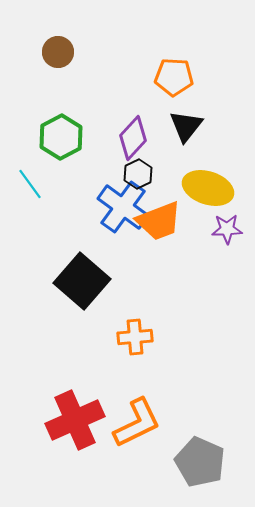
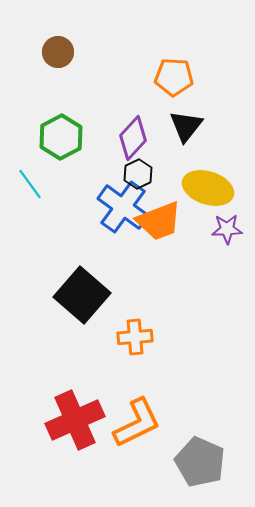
black square: moved 14 px down
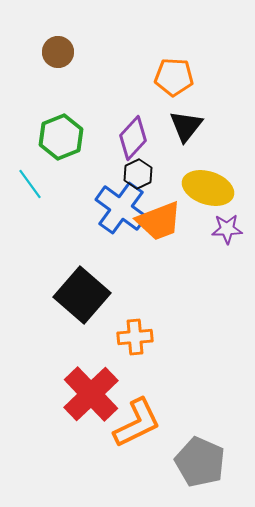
green hexagon: rotated 6 degrees clockwise
blue cross: moved 2 px left, 1 px down
red cross: moved 16 px right, 26 px up; rotated 20 degrees counterclockwise
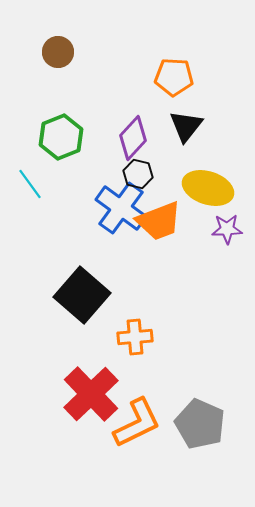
black hexagon: rotated 20 degrees counterclockwise
gray pentagon: moved 38 px up
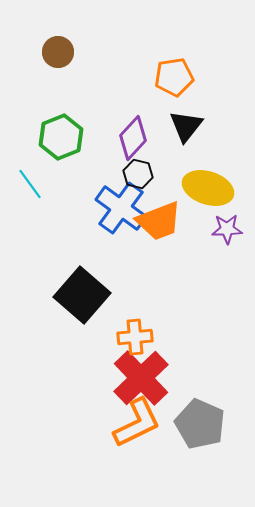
orange pentagon: rotated 12 degrees counterclockwise
red cross: moved 50 px right, 16 px up
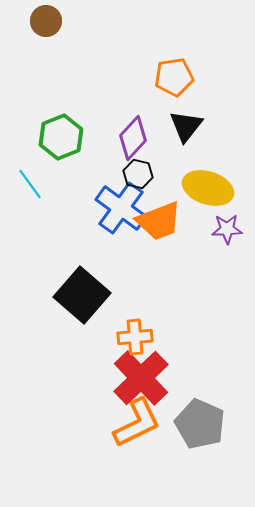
brown circle: moved 12 px left, 31 px up
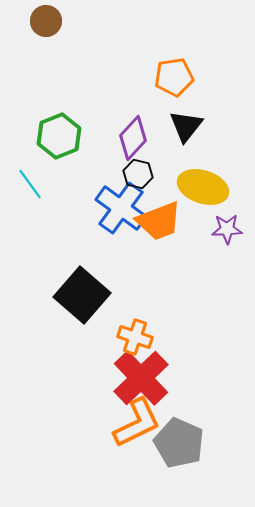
green hexagon: moved 2 px left, 1 px up
yellow ellipse: moved 5 px left, 1 px up
orange cross: rotated 24 degrees clockwise
gray pentagon: moved 21 px left, 19 px down
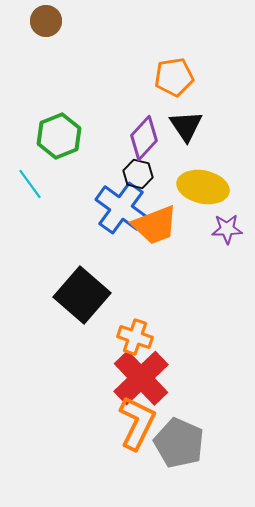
black triangle: rotated 12 degrees counterclockwise
purple diamond: moved 11 px right
yellow ellipse: rotated 6 degrees counterclockwise
orange trapezoid: moved 4 px left, 4 px down
orange L-shape: rotated 38 degrees counterclockwise
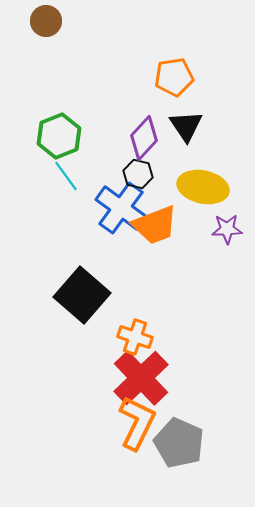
cyan line: moved 36 px right, 8 px up
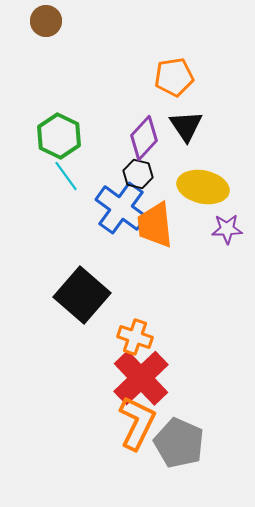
green hexagon: rotated 12 degrees counterclockwise
orange trapezoid: rotated 105 degrees clockwise
